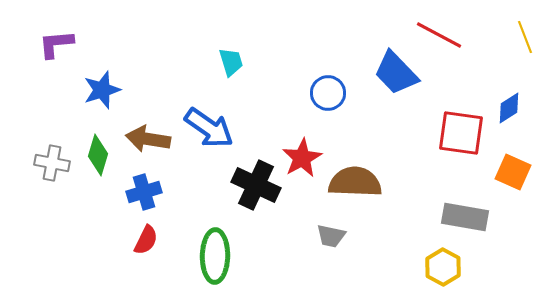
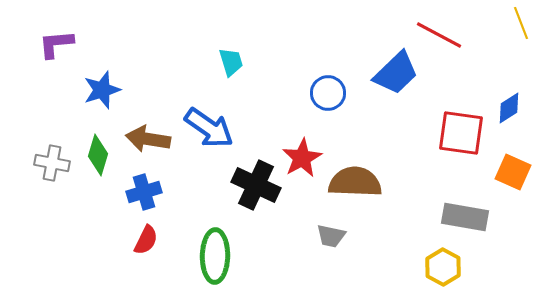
yellow line: moved 4 px left, 14 px up
blue trapezoid: rotated 90 degrees counterclockwise
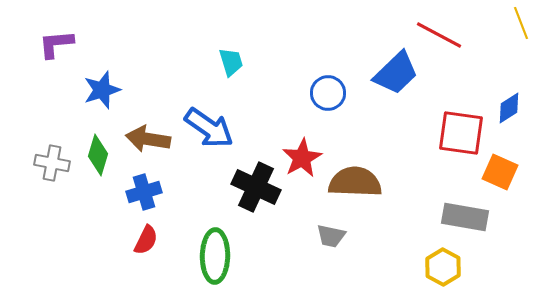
orange square: moved 13 px left
black cross: moved 2 px down
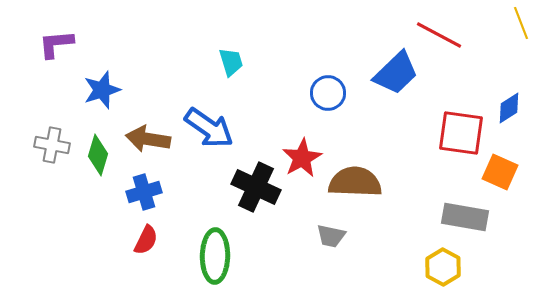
gray cross: moved 18 px up
